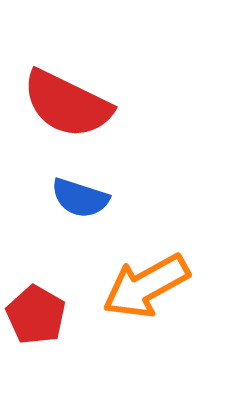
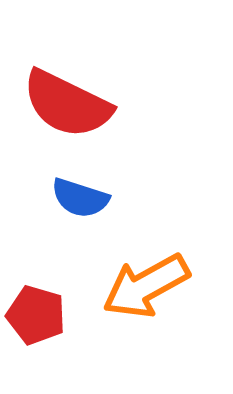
red pentagon: rotated 14 degrees counterclockwise
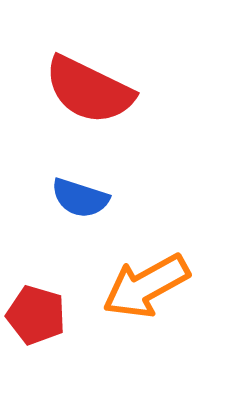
red semicircle: moved 22 px right, 14 px up
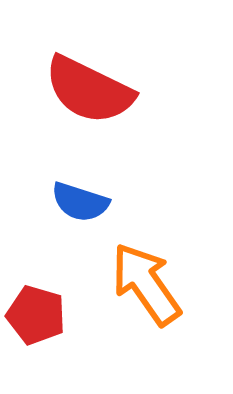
blue semicircle: moved 4 px down
orange arrow: moved 2 px up; rotated 84 degrees clockwise
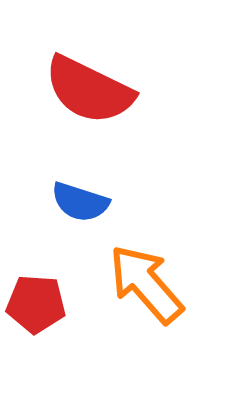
orange arrow: rotated 6 degrees counterclockwise
red pentagon: moved 11 px up; rotated 12 degrees counterclockwise
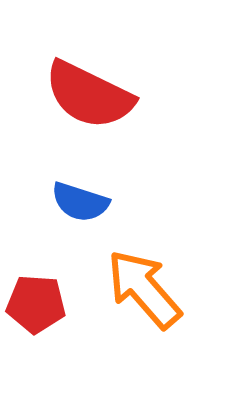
red semicircle: moved 5 px down
orange arrow: moved 2 px left, 5 px down
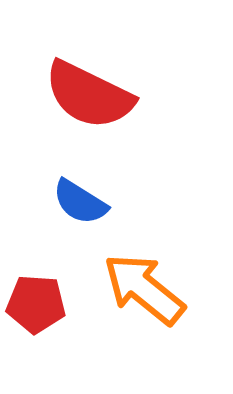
blue semicircle: rotated 14 degrees clockwise
orange arrow: rotated 10 degrees counterclockwise
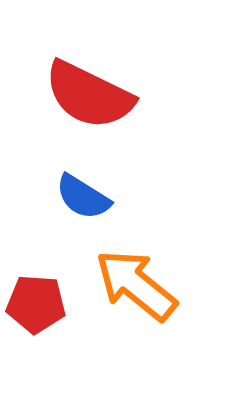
blue semicircle: moved 3 px right, 5 px up
orange arrow: moved 8 px left, 4 px up
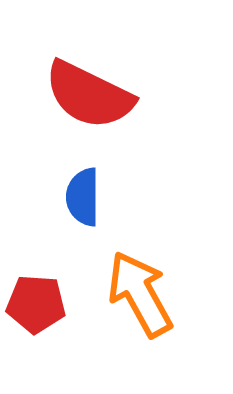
blue semicircle: rotated 58 degrees clockwise
orange arrow: moved 4 px right, 9 px down; rotated 22 degrees clockwise
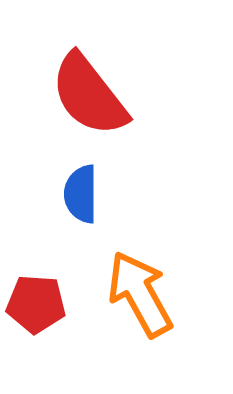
red semicircle: rotated 26 degrees clockwise
blue semicircle: moved 2 px left, 3 px up
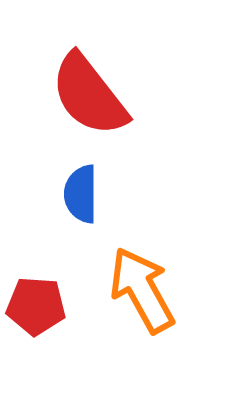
orange arrow: moved 2 px right, 4 px up
red pentagon: moved 2 px down
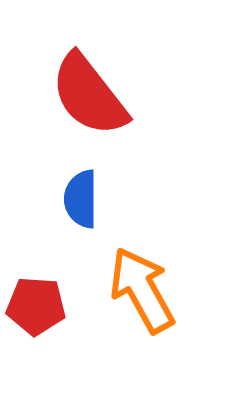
blue semicircle: moved 5 px down
